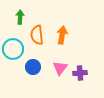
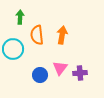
blue circle: moved 7 px right, 8 px down
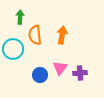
orange semicircle: moved 2 px left
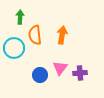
cyan circle: moved 1 px right, 1 px up
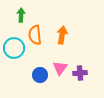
green arrow: moved 1 px right, 2 px up
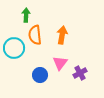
green arrow: moved 5 px right
pink triangle: moved 5 px up
purple cross: rotated 24 degrees counterclockwise
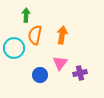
orange semicircle: rotated 18 degrees clockwise
purple cross: rotated 16 degrees clockwise
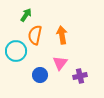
green arrow: rotated 32 degrees clockwise
orange arrow: rotated 18 degrees counterclockwise
cyan circle: moved 2 px right, 3 px down
purple cross: moved 3 px down
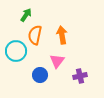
pink triangle: moved 3 px left, 2 px up
